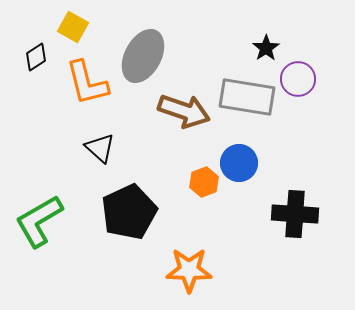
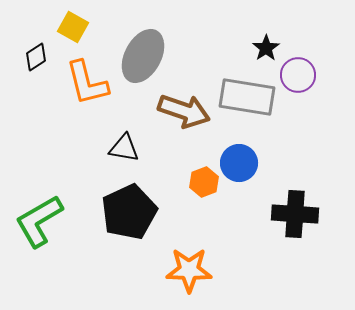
purple circle: moved 4 px up
black triangle: moved 24 px right; rotated 32 degrees counterclockwise
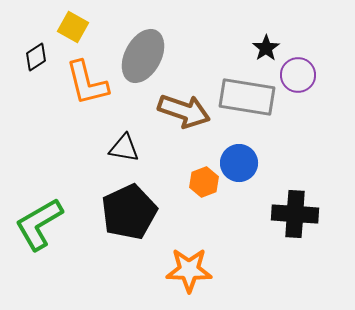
green L-shape: moved 3 px down
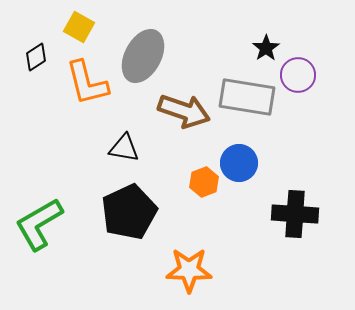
yellow square: moved 6 px right
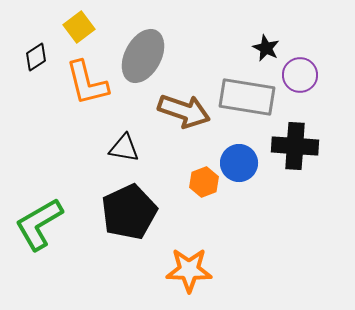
yellow square: rotated 24 degrees clockwise
black star: rotated 12 degrees counterclockwise
purple circle: moved 2 px right
black cross: moved 68 px up
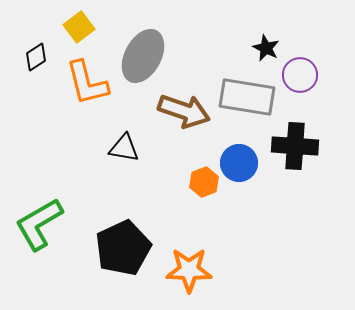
black pentagon: moved 6 px left, 36 px down
